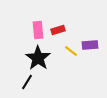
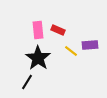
red rectangle: rotated 40 degrees clockwise
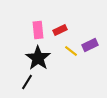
red rectangle: moved 2 px right; rotated 48 degrees counterclockwise
purple rectangle: rotated 21 degrees counterclockwise
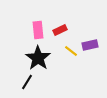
purple rectangle: rotated 14 degrees clockwise
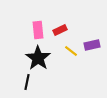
purple rectangle: moved 2 px right
black line: rotated 21 degrees counterclockwise
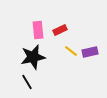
purple rectangle: moved 2 px left, 7 px down
black star: moved 5 px left, 1 px up; rotated 25 degrees clockwise
black line: rotated 42 degrees counterclockwise
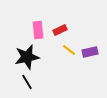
yellow line: moved 2 px left, 1 px up
black star: moved 6 px left
